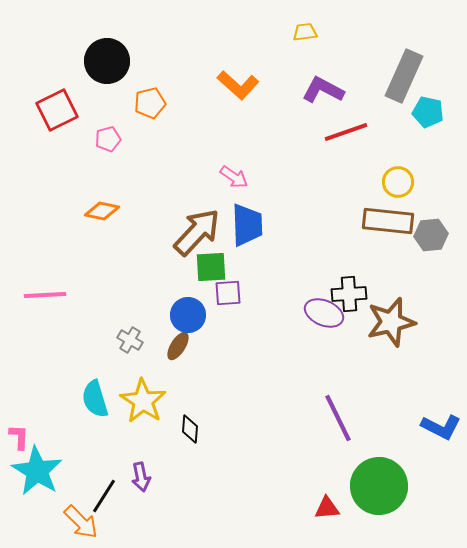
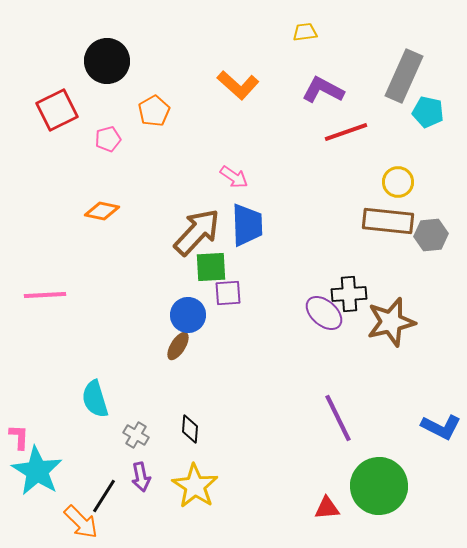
orange pentagon: moved 4 px right, 8 px down; rotated 16 degrees counterclockwise
purple ellipse: rotated 18 degrees clockwise
gray cross: moved 6 px right, 95 px down
yellow star: moved 52 px right, 85 px down
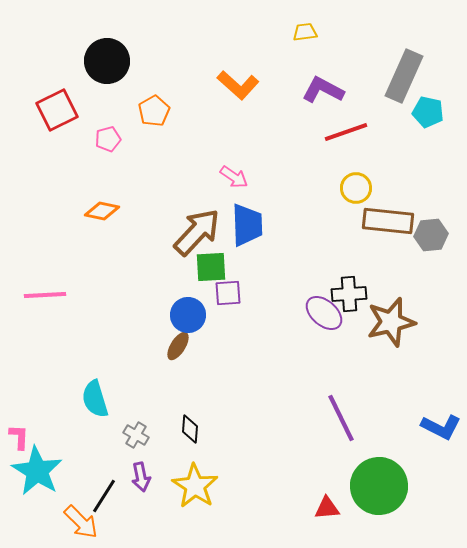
yellow circle: moved 42 px left, 6 px down
purple line: moved 3 px right
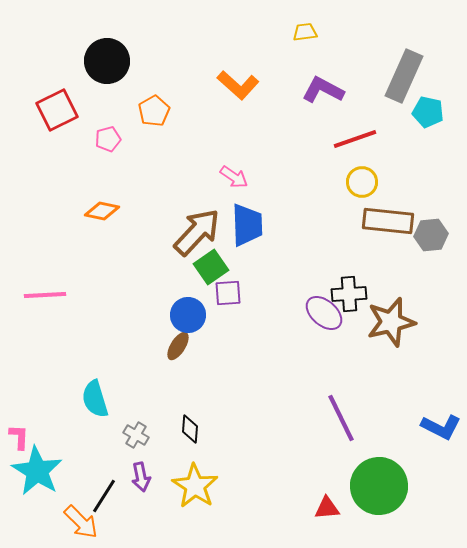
red line: moved 9 px right, 7 px down
yellow circle: moved 6 px right, 6 px up
green square: rotated 32 degrees counterclockwise
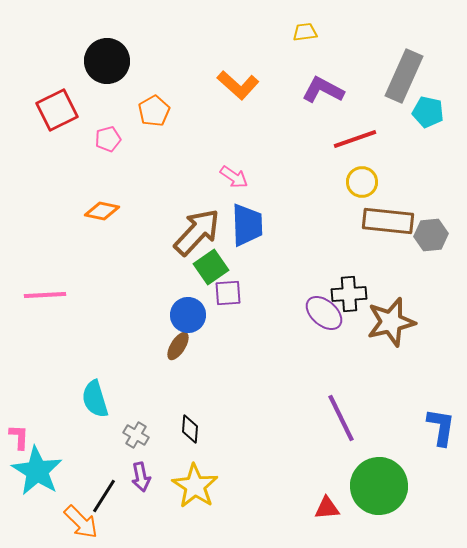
blue L-shape: rotated 108 degrees counterclockwise
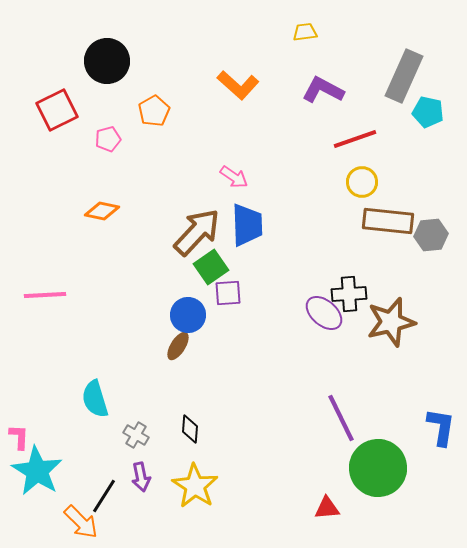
green circle: moved 1 px left, 18 px up
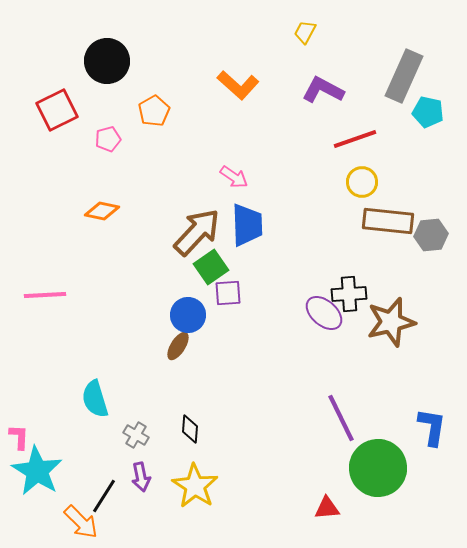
yellow trapezoid: rotated 55 degrees counterclockwise
blue L-shape: moved 9 px left
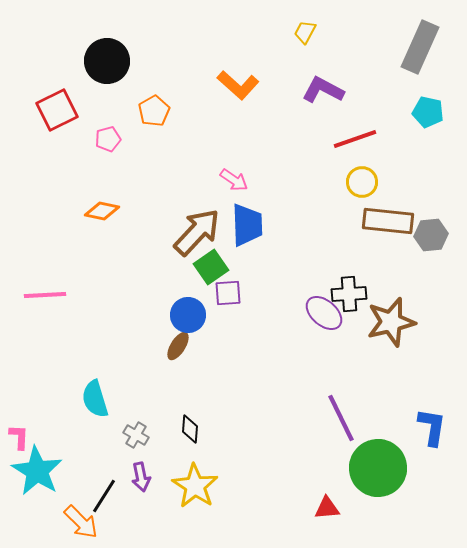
gray rectangle: moved 16 px right, 29 px up
pink arrow: moved 3 px down
